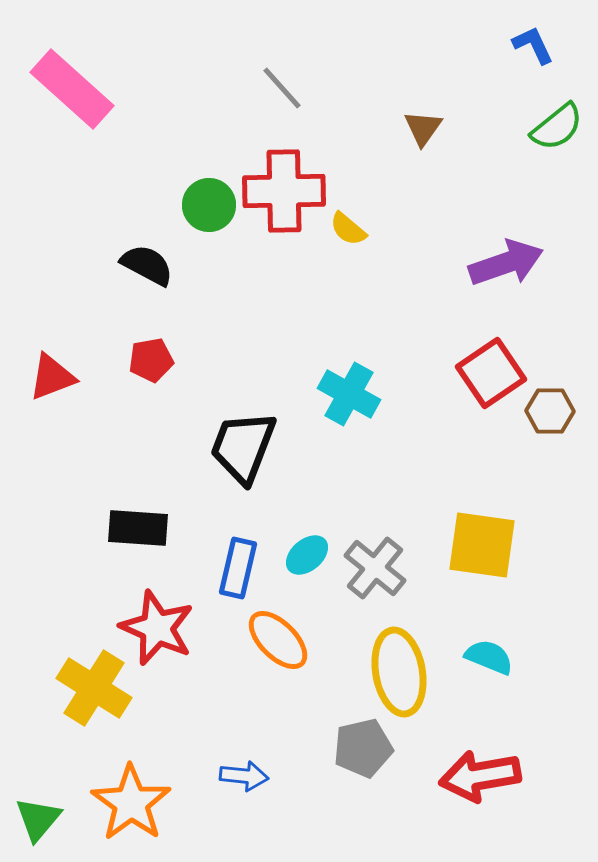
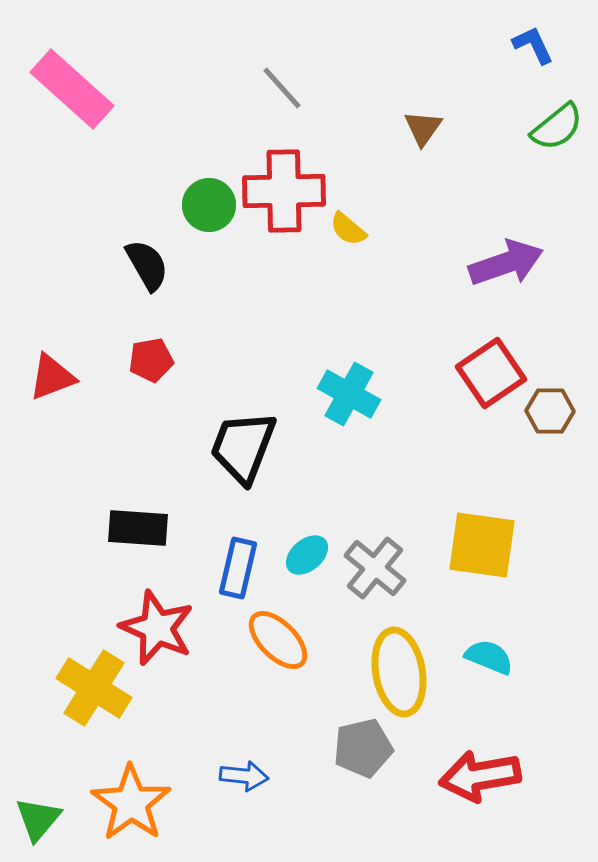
black semicircle: rotated 32 degrees clockwise
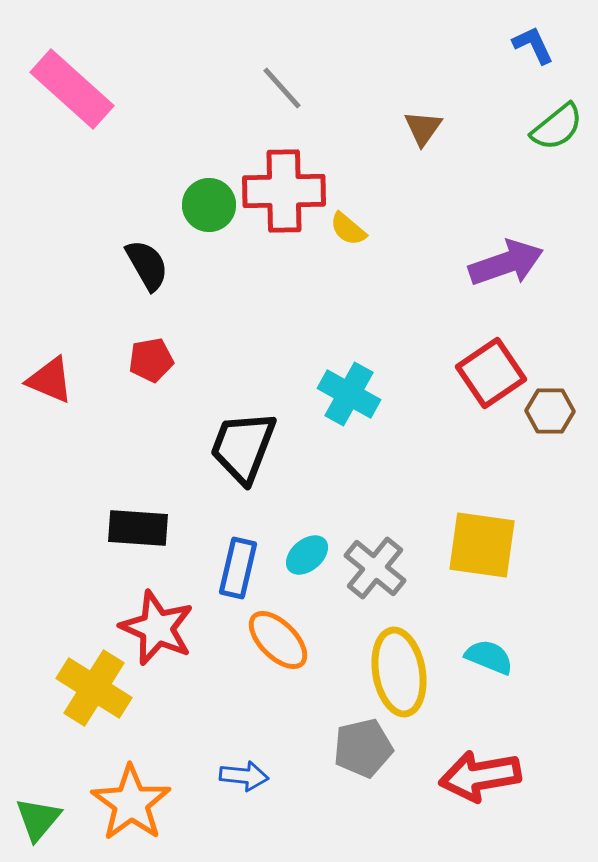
red triangle: moved 2 px left, 3 px down; rotated 44 degrees clockwise
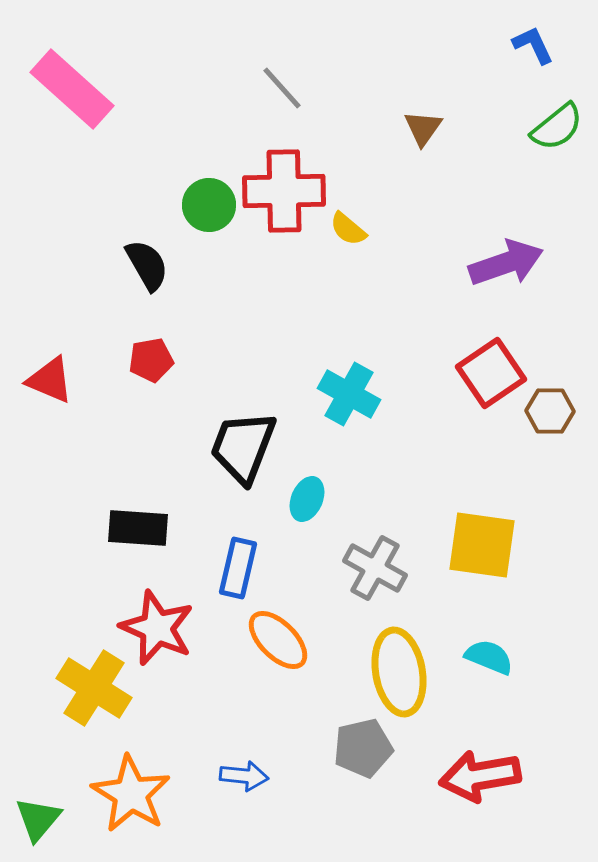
cyan ellipse: moved 56 px up; rotated 27 degrees counterclockwise
gray cross: rotated 10 degrees counterclockwise
orange star: moved 9 px up; rotated 4 degrees counterclockwise
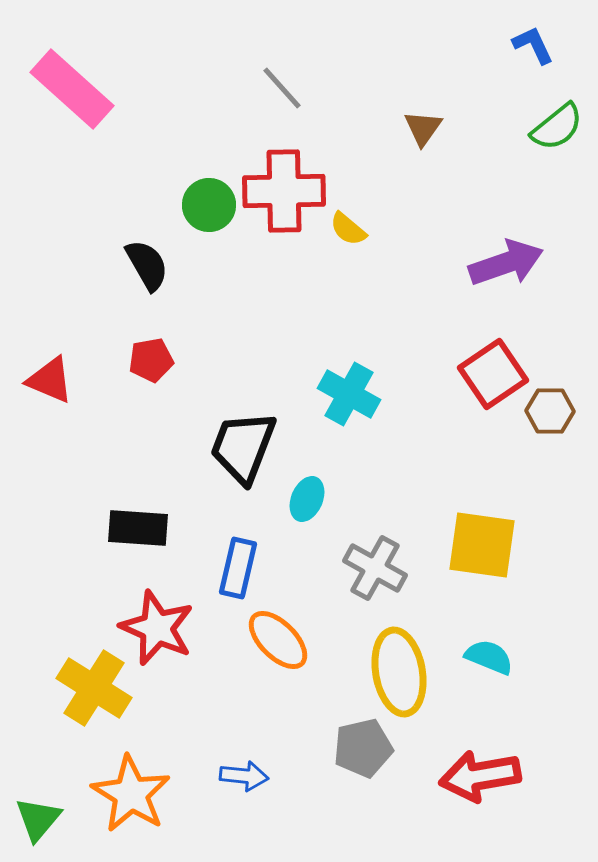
red square: moved 2 px right, 1 px down
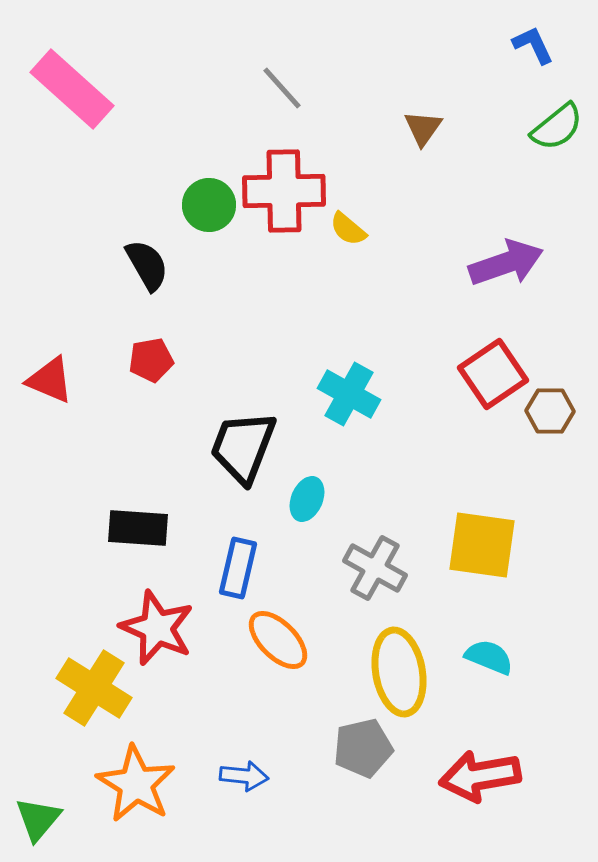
orange star: moved 5 px right, 10 px up
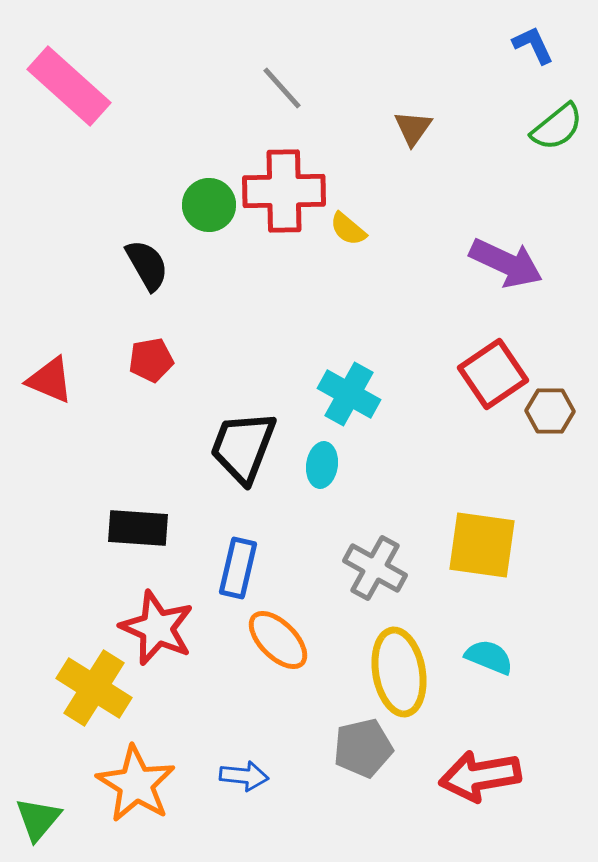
pink rectangle: moved 3 px left, 3 px up
brown triangle: moved 10 px left
purple arrow: rotated 44 degrees clockwise
cyan ellipse: moved 15 px right, 34 px up; rotated 15 degrees counterclockwise
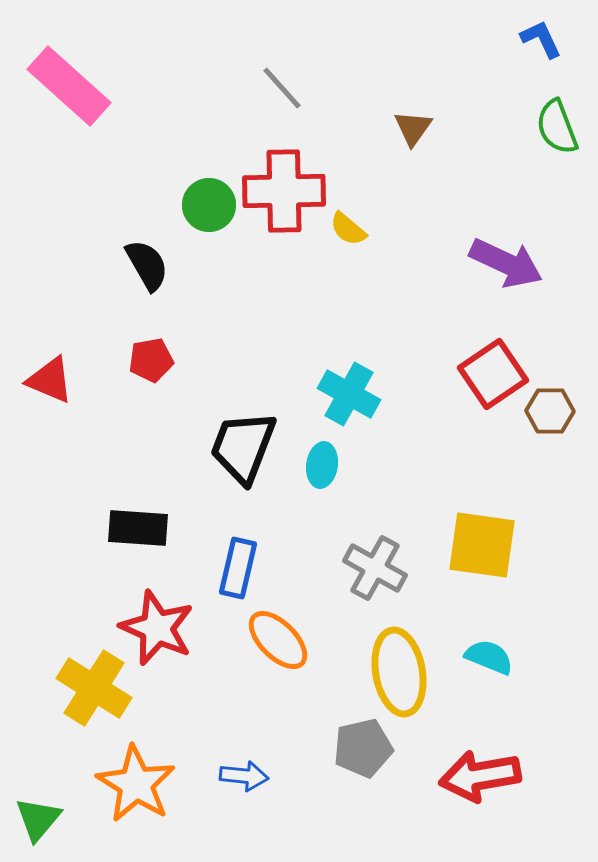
blue L-shape: moved 8 px right, 6 px up
green semicircle: rotated 108 degrees clockwise
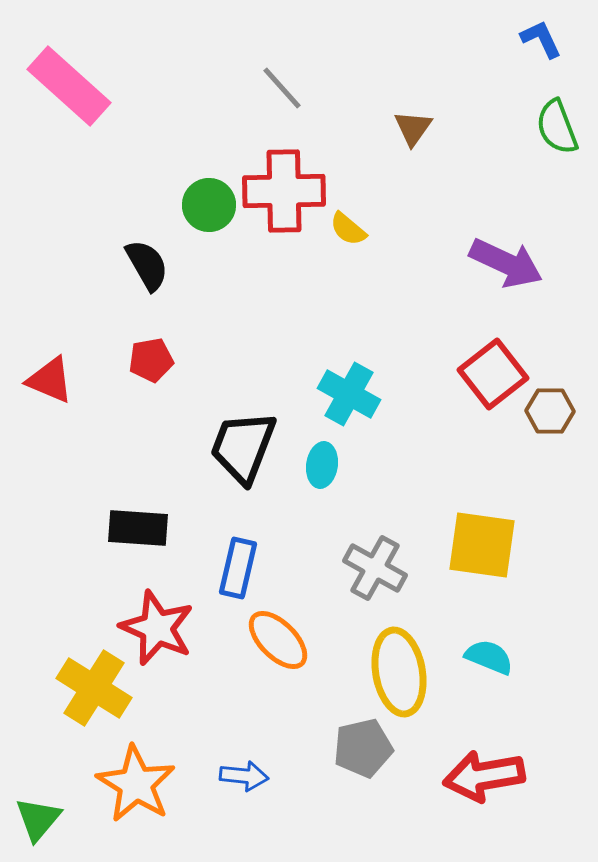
red square: rotated 4 degrees counterclockwise
red arrow: moved 4 px right
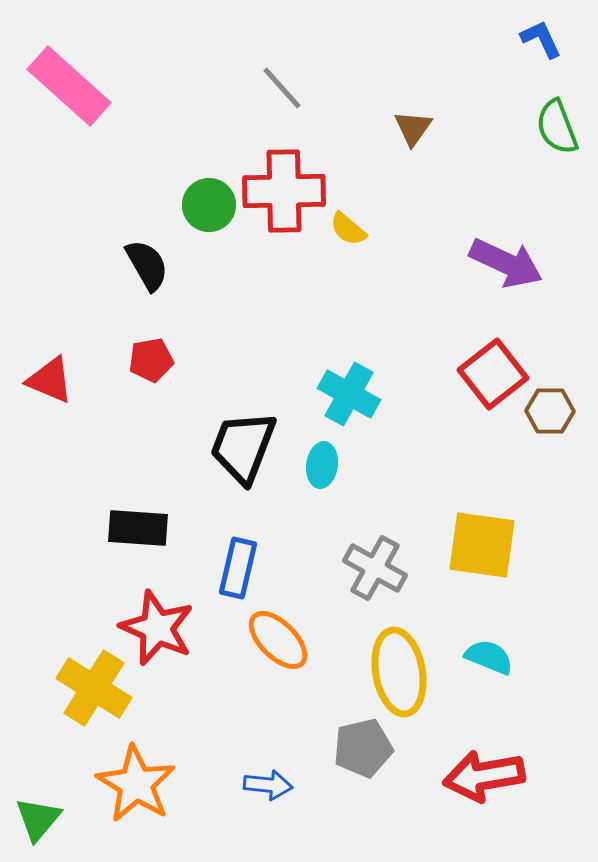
blue arrow: moved 24 px right, 9 px down
